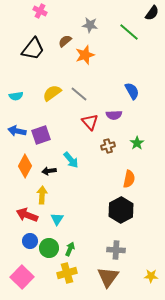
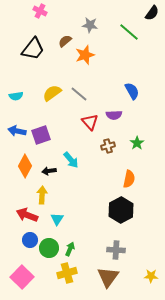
blue circle: moved 1 px up
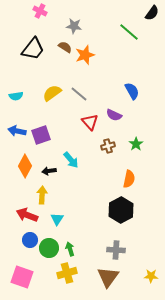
gray star: moved 16 px left, 1 px down
brown semicircle: moved 6 px down; rotated 72 degrees clockwise
purple semicircle: rotated 28 degrees clockwise
green star: moved 1 px left, 1 px down
green arrow: rotated 40 degrees counterclockwise
pink square: rotated 25 degrees counterclockwise
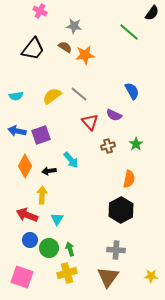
orange star: rotated 12 degrees clockwise
yellow semicircle: moved 3 px down
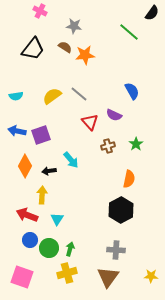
green arrow: rotated 32 degrees clockwise
